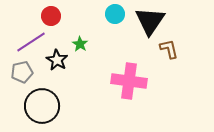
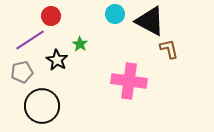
black triangle: rotated 36 degrees counterclockwise
purple line: moved 1 px left, 2 px up
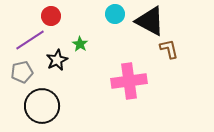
black star: rotated 15 degrees clockwise
pink cross: rotated 16 degrees counterclockwise
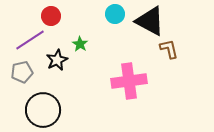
black circle: moved 1 px right, 4 px down
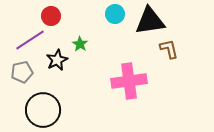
black triangle: rotated 36 degrees counterclockwise
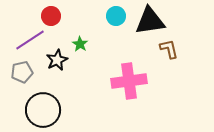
cyan circle: moved 1 px right, 2 px down
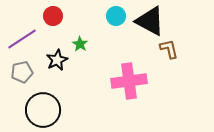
red circle: moved 2 px right
black triangle: rotated 36 degrees clockwise
purple line: moved 8 px left, 1 px up
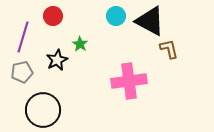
purple line: moved 1 px right, 2 px up; rotated 40 degrees counterclockwise
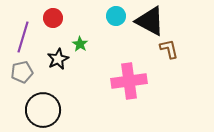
red circle: moved 2 px down
black star: moved 1 px right, 1 px up
